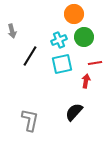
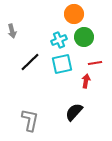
black line: moved 6 px down; rotated 15 degrees clockwise
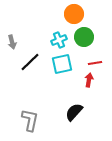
gray arrow: moved 11 px down
red arrow: moved 3 px right, 1 px up
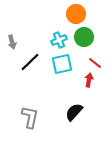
orange circle: moved 2 px right
red line: rotated 48 degrees clockwise
gray L-shape: moved 3 px up
